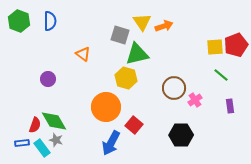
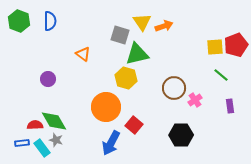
red semicircle: rotated 112 degrees counterclockwise
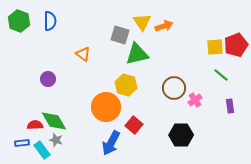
yellow hexagon: moved 7 px down
cyan rectangle: moved 2 px down
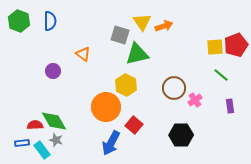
purple circle: moved 5 px right, 8 px up
yellow hexagon: rotated 10 degrees clockwise
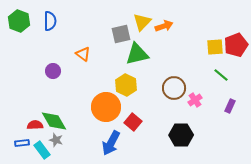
yellow triangle: rotated 18 degrees clockwise
gray square: moved 1 px right, 1 px up; rotated 30 degrees counterclockwise
purple rectangle: rotated 32 degrees clockwise
red square: moved 1 px left, 3 px up
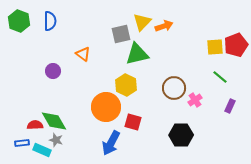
green line: moved 1 px left, 2 px down
red square: rotated 24 degrees counterclockwise
cyan rectangle: rotated 30 degrees counterclockwise
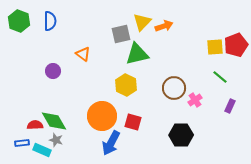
orange circle: moved 4 px left, 9 px down
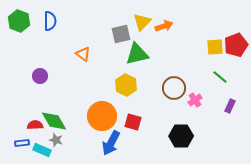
purple circle: moved 13 px left, 5 px down
black hexagon: moved 1 px down
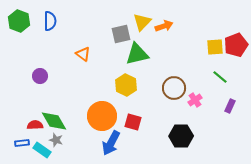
cyan rectangle: rotated 12 degrees clockwise
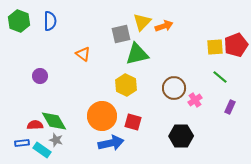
purple rectangle: moved 1 px down
blue arrow: rotated 130 degrees counterclockwise
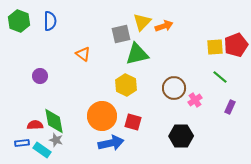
green diamond: rotated 20 degrees clockwise
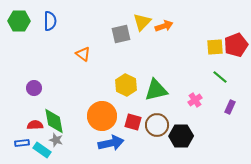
green hexagon: rotated 20 degrees counterclockwise
green triangle: moved 19 px right, 36 px down
purple circle: moved 6 px left, 12 px down
brown circle: moved 17 px left, 37 px down
